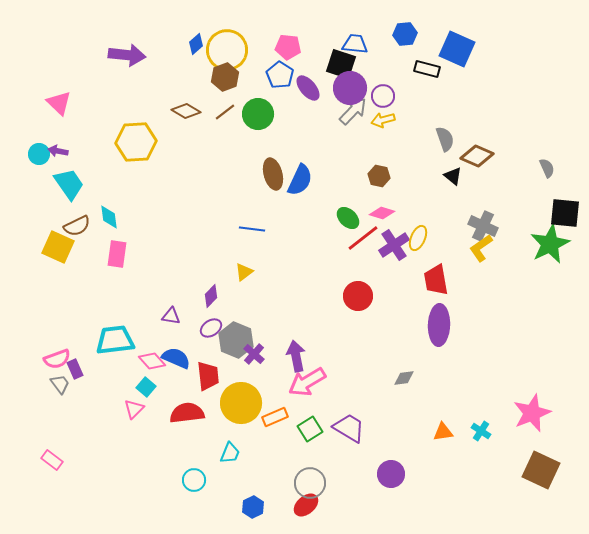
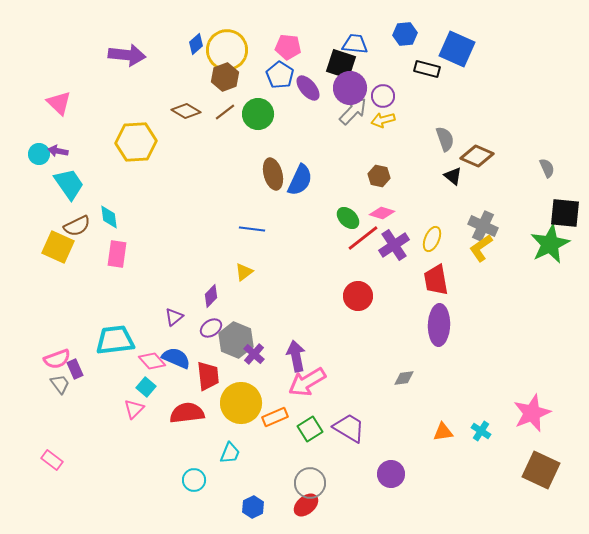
yellow ellipse at (418, 238): moved 14 px right, 1 px down
purple triangle at (171, 316): moved 3 px right, 1 px down; rotated 48 degrees counterclockwise
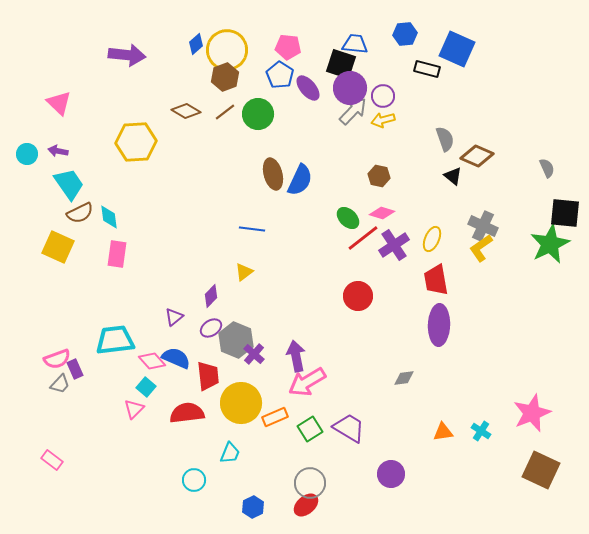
cyan circle at (39, 154): moved 12 px left
brown semicircle at (77, 226): moved 3 px right, 13 px up
gray trapezoid at (60, 384): rotated 80 degrees clockwise
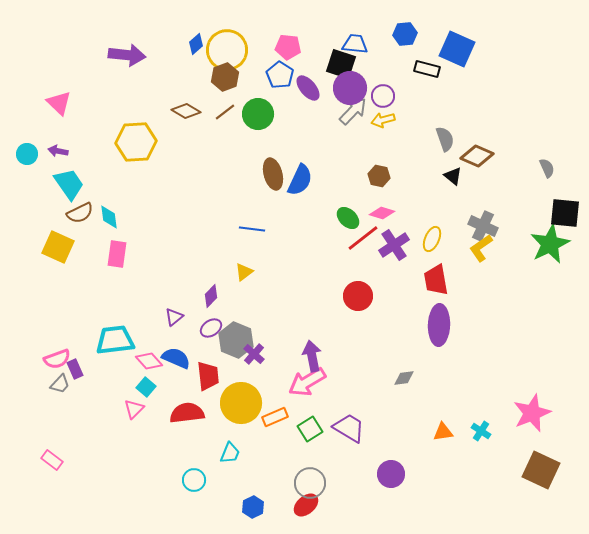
purple arrow at (296, 356): moved 16 px right
pink diamond at (152, 361): moved 3 px left
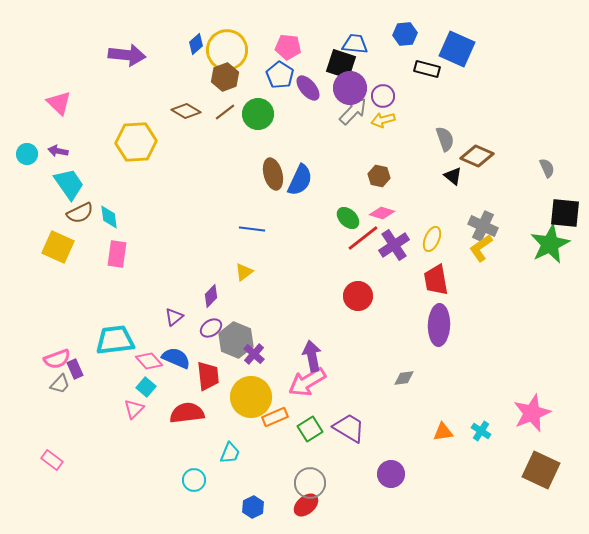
yellow circle at (241, 403): moved 10 px right, 6 px up
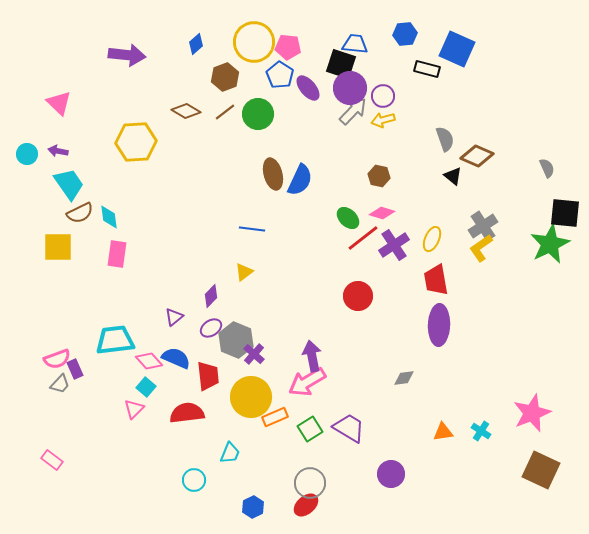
yellow circle at (227, 50): moved 27 px right, 8 px up
gray cross at (483, 226): rotated 32 degrees clockwise
yellow square at (58, 247): rotated 24 degrees counterclockwise
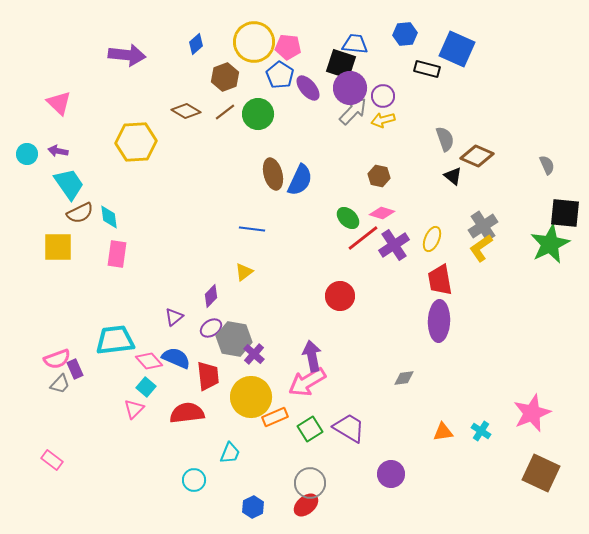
gray semicircle at (547, 168): moved 3 px up
red trapezoid at (436, 280): moved 4 px right
red circle at (358, 296): moved 18 px left
purple ellipse at (439, 325): moved 4 px up
gray hexagon at (236, 340): moved 2 px left, 1 px up; rotated 12 degrees counterclockwise
brown square at (541, 470): moved 3 px down
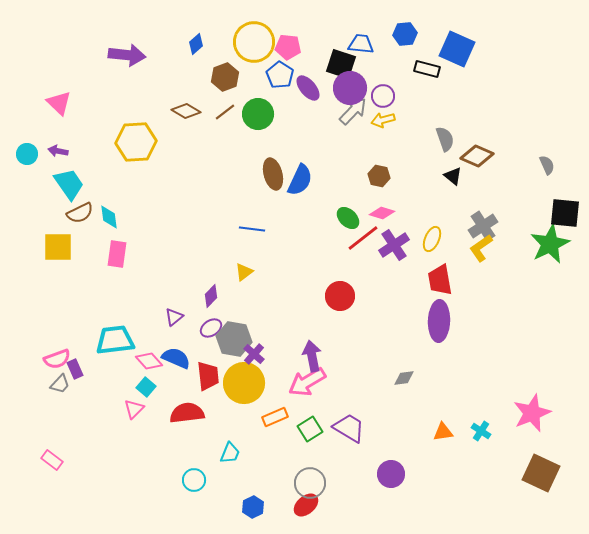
blue trapezoid at (355, 44): moved 6 px right
yellow circle at (251, 397): moved 7 px left, 14 px up
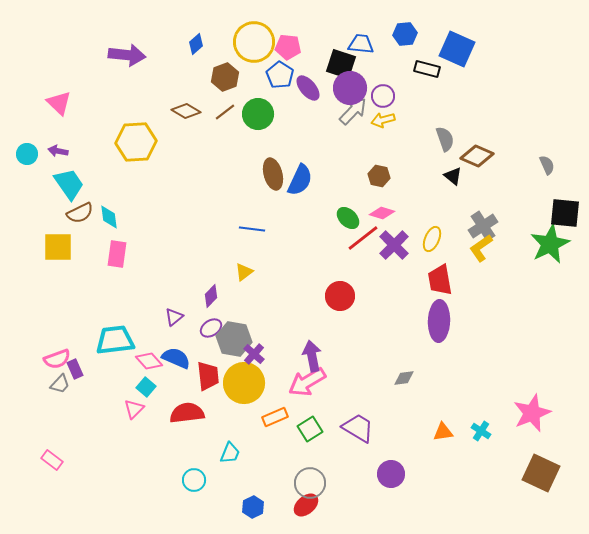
purple cross at (394, 245): rotated 12 degrees counterclockwise
purple trapezoid at (349, 428): moved 9 px right
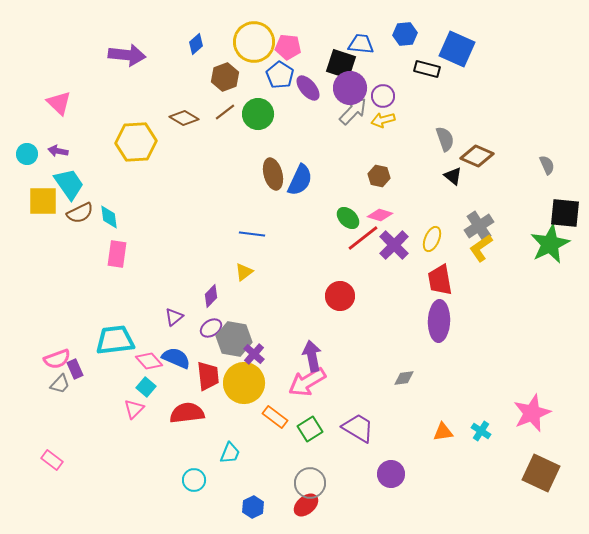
brown diamond at (186, 111): moved 2 px left, 7 px down
pink diamond at (382, 213): moved 2 px left, 2 px down
gray cross at (483, 226): moved 4 px left
blue line at (252, 229): moved 5 px down
yellow square at (58, 247): moved 15 px left, 46 px up
orange rectangle at (275, 417): rotated 60 degrees clockwise
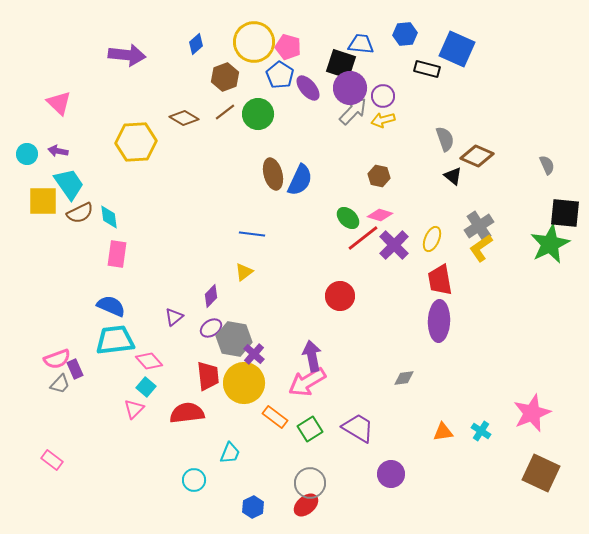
pink pentagon at (288, 47): rotated 10 degrees clockwise
blue semicircle at (176, 358): moved 65 px left, 52 px up
